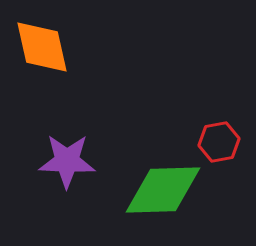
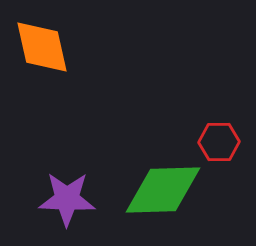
red hexagon: rotated 9 degrees clockwise
purple star: moved 38 px down
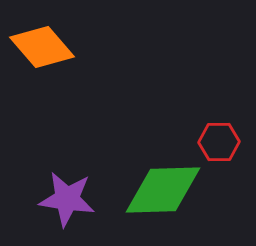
orange diamond: rotated 28 degrees counterclockwise
purple star: rotated 6 degrees clockwise
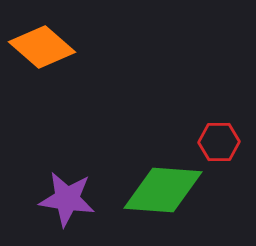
orange diamond: rotated 8 degrees counterclockwise
green diamond: rotated 6 degrees clockwise
